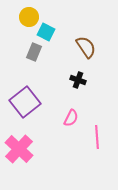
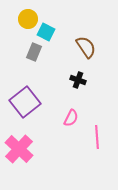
yellow circle: moved 1 px left, 2 px down
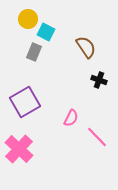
black cross: moved 21 px right
purple square: rotated 8 degrees clockwise
pink line: rotated 40 degrees counterclockwise
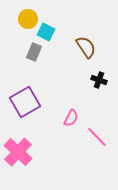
pink cross: moved 1 px left, 3 px down
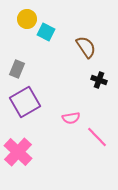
yellow circle: moved 1 px left
gray rectangle: moved 17 px left, 17 px down
pink semicircle: rotated 54 degrees clockwise
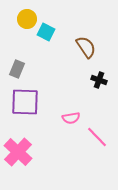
purple square: rotated 32 degrees clockwise
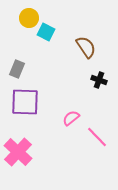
yellow circle: moved 2 px right, 1 px up
pink semicircle: rotated 150 degrees clockwise
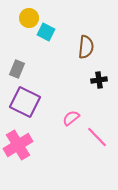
brown semicircle: rotated 40 degrees clockwise
black cross: rotated 28 degrees counterclockwise
purple square: rotated 24 degrees clockwise
pink cross: moved 7 px up; rotated 16 degrees clockwise
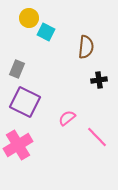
pink semicircle: moved 4 px left
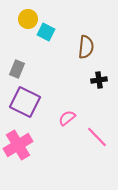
yellow circle: moved 1 px left, 1 px down
